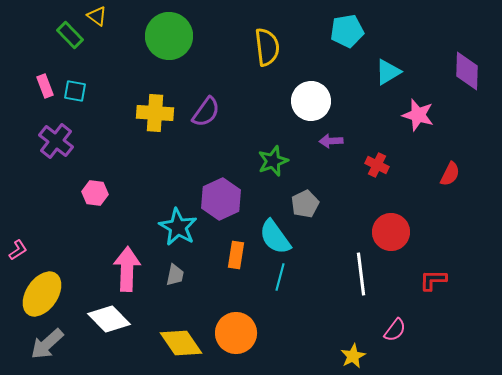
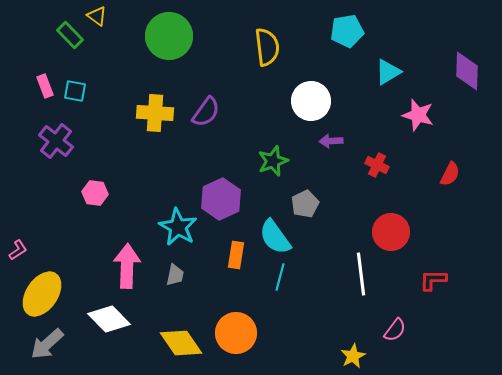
pink arrow: moved 3 px up
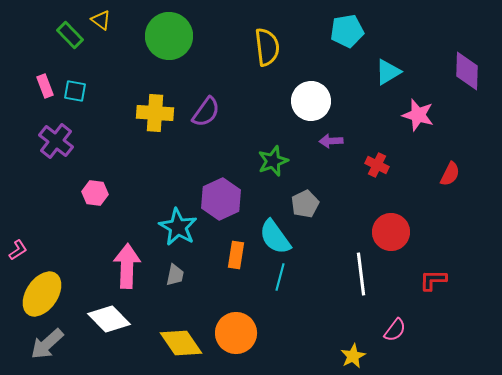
yellow triangle: moved 4 px right, 4 px down
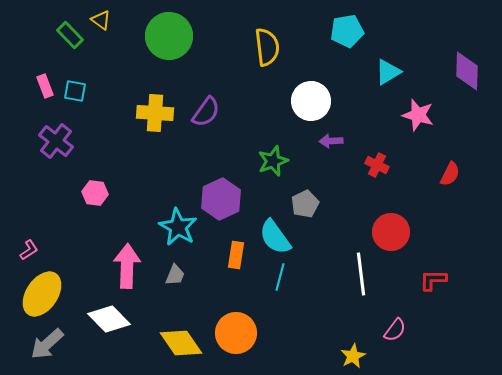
pink L-shape: moved 11 px right
gray trapezoid: rotated 10 degrees clockwise
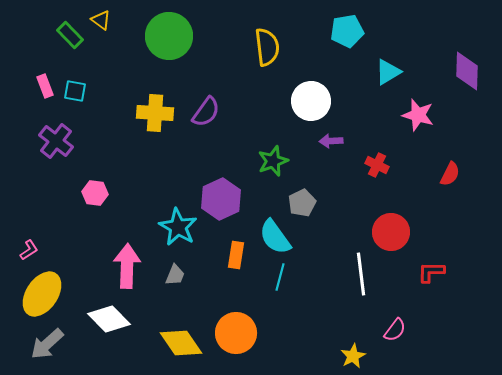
gray pentagon: moved 3 px left, 1 px up
red L-shape: moved 2 px left, 8 px up
